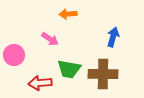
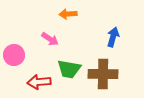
red arrow: moved 1 px left, 1 px up
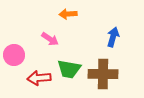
red arrow: moved 4 px up
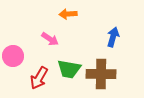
pink circle: moved 1 px left, 1 px down
brown cross: moved 2 px left
red arrow: rotated 55 degrees counterclockwise
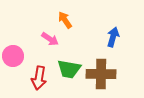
orange arrow: moved 3 px left, 6 px down; rotated 60 degrees clockwise
red arrow: rotated 20 degrees counterclockwise
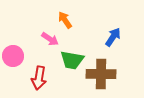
blue arrow: rotated 18 degrees clockwise
green trapezoid: moved 3 px right, 9 px up
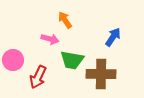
pink arrow: rotated 18 degrees counterclockwise
pink circle: moved 4 px down
red arrow: moved 1 px left, 1 px up; rotated 15 degrees clockwise
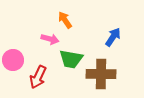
green trapezoid: moved 1 px left, 1 px up
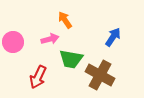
pink arrow: rotated 30 degrees counterclockwise
pink circle: moved 18 px up
brown cross: moved 1 px left, 1 px down; rotated 28 degrees clockwise
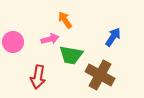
green trapezoid: moved 4 px up
red arrow: rotated 15 degrees counterclockwise
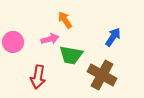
brown cross: moved 2 px right
